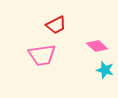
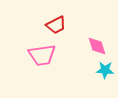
pink diamond: rotated 30 degrees clockwise
cyan star: rotated 12 degrees counterclockwise
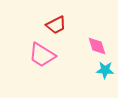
pink trapezoid: rotated 40 degrees clockwise
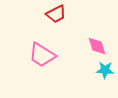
red trapezoid: moved 11 px up
